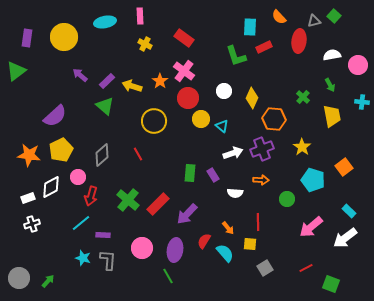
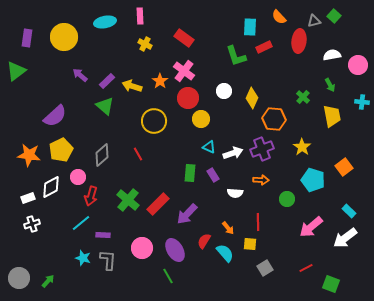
cyan triangle at (222, 126): moved 13 px left, 21 px down; rotated 16 degrees counterclockwise
purple ellipse at (175, 250): rotated 40 degrees counterclockwise
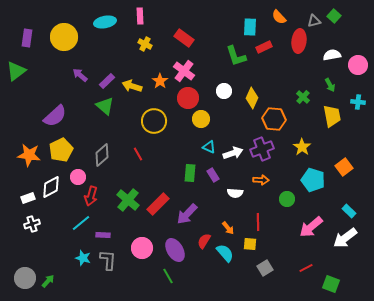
cyan cross at (362, 102): moved 4 px left
gray circle at (19, 278): moved 6 px right
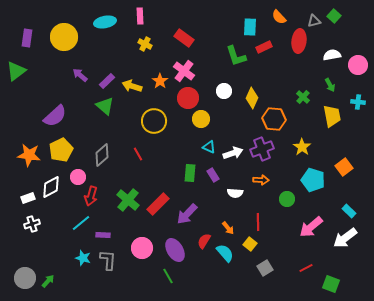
yellow square at (250, 244): rotated 32 degrees clockwise
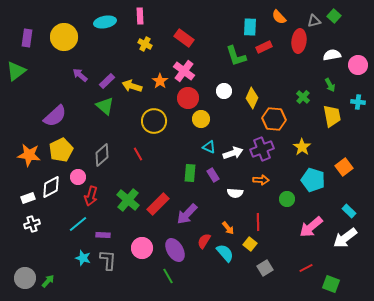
cyan line at (81, 223): moved 3 px left, 1 px down
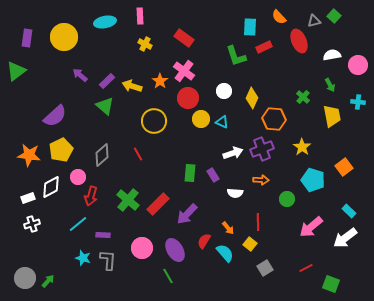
red ellipse at (299, 41): rotated 30 degrees counterclockwise
cyan triangle at (209, 147): moved 13 px right, 25 px up
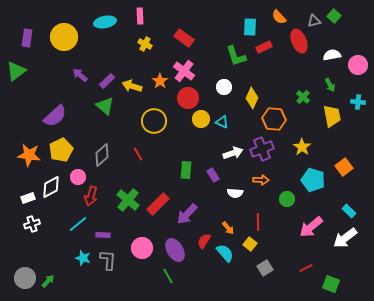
white circle at (224, 91): moved 4 px up
green rectangle at (190, 173): moved 4 px left, 3 px up
